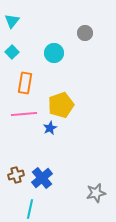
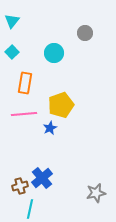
brown cross: moved 4 px right, 11 px down
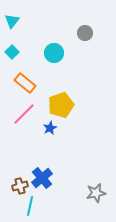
orange rectangle: rotated 60 degrees counterclockwise
pink line: rotated 40 degrees counterclockwise
cyan line: moved 3 px up
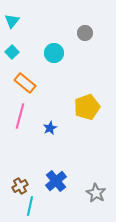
yellow pentagon: moved 26 px right, 2 px down
pink line: moved 4 px left, 2 px down; rotated 30 degrees counterclockwise
blue cross: moved 14 px right, 3 px down
brown cross: rotated 14 degrees counterclockwise
gray star: rotated 30 degrees counterclockwise
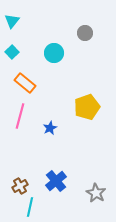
cyan line: moved 1 px down
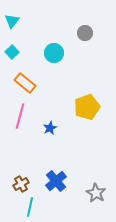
brown cross: moved 1 px right, 2 px up
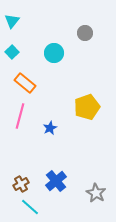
cyan line: rotated 60 degrees counterclockwise
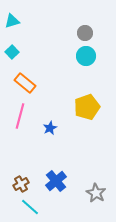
cyan triangle: rotated 35 degrees clockwise
cyan circle: moved 32 px right, 3 px down
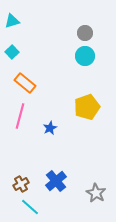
cyan circle: moved 1 px left
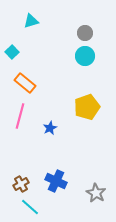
cyan triangle: moved 19 px right
blue cross: rotated 25 degrees counterclockwise
